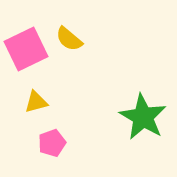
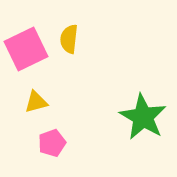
yellow semicircle: rotated 56 degrees clockwise
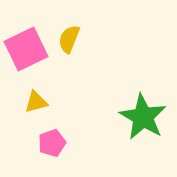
yellow semicircle: rotated 16 degrees clockwise
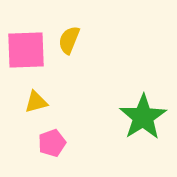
yellow semicircle: moved 1 px down
pink square: moved 1 px down; rotated 24 degrees clockwise
green star: rotated 9 degrees clockwise
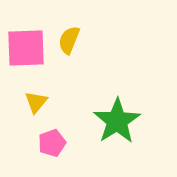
pink square: moved 2 px up
yellow triangle: rotated 35 degrees counterclockwise
green star: moved 26 px left, 4 px down
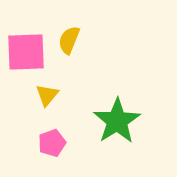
pink square: moved 4 px down
yellow triangle: moved 11 px right, 7 px up
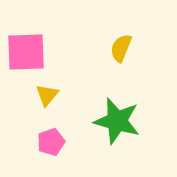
yellow semicircle: moved 52 px right, 8 px down
green star: rotated 24 degrees counterclockwise
pink pentagon: moved 1 px left, 1 px up
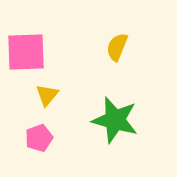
yellow semicircle: moved 4 px left, 1 px up
green star: moved 2 px left, 1 px up
pink pentagon: moved 12 px left, 4 px up
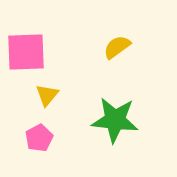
yellow semicircle: rotated 32 degrees clockwise
green star: rotated 9 degrees counterclockwise
pink pentagon: rotated 8 degrees counterclockwise
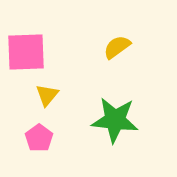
pink pentagon: rotated 8 degrees counterclockwise
